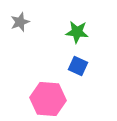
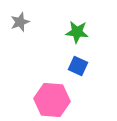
pink hexagon: moved 4 px right, 1 px down
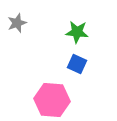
gray star: moved 3 px left, 1 px down
blue square: moved 1 px left, 2 px up
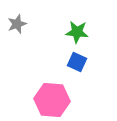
gray star: moved 1 px down
blue square: moved 2 px up
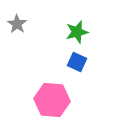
gray star: rotated 18 degrees counterclockwise
green star: rotated 20 degrees counterclockwise
